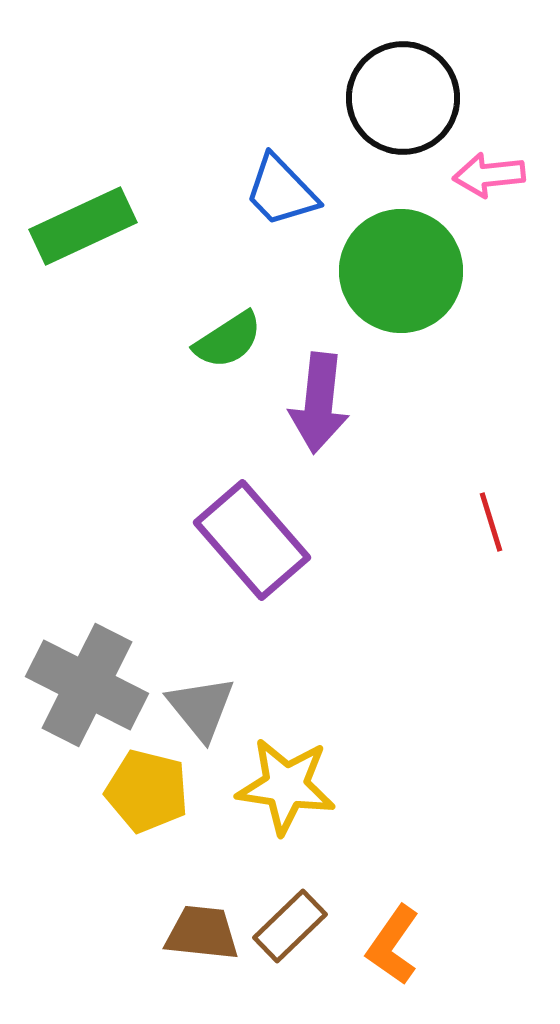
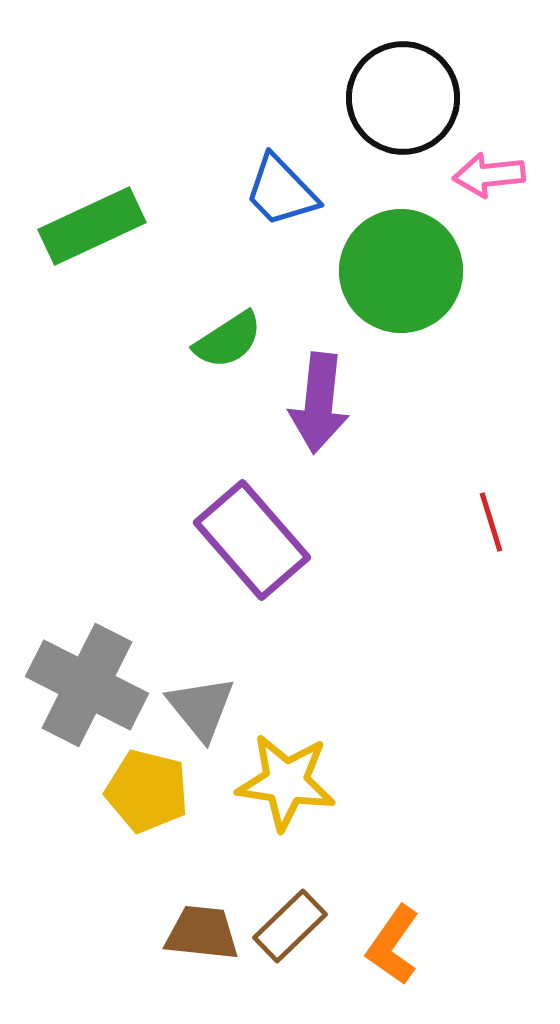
green rectangle: moved 9 px right
yellow star: moved 4 px up
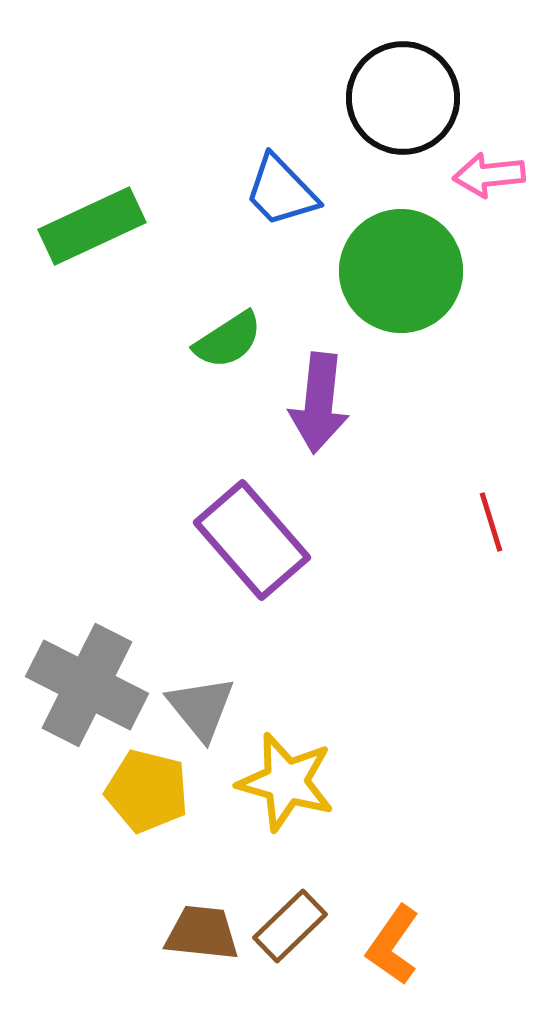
yellow star: rotated 8 degrees clockwise
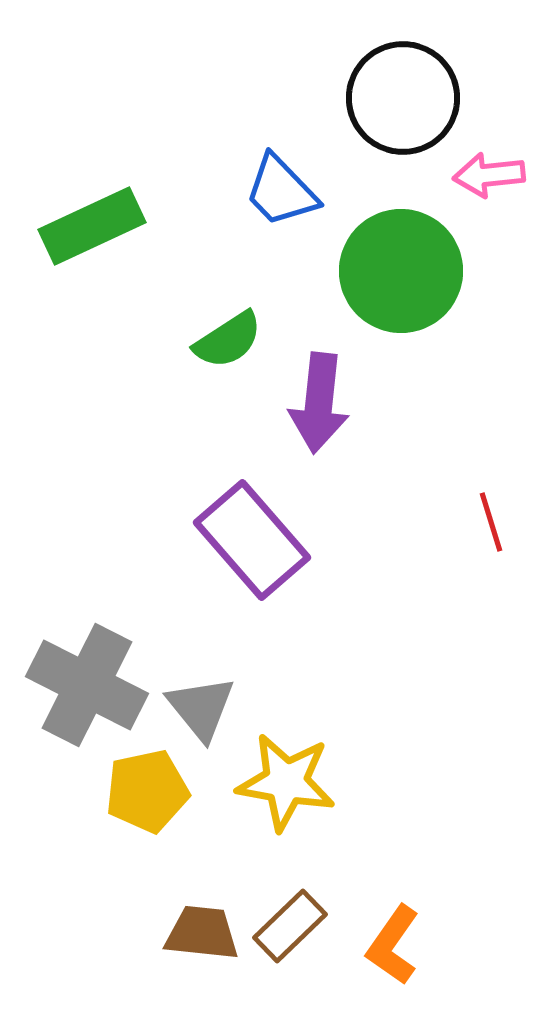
yellow star: rotated 6 degrees counterclockwise
yellow pentagon: rotated 26 degrees counterclockwise
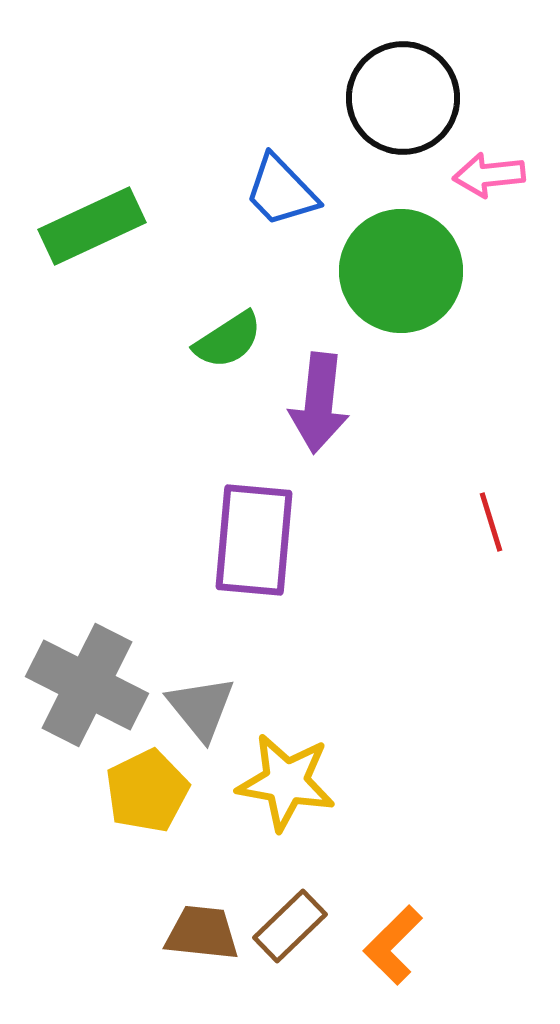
purple rectangle: moved 2 px right; rotated 46 degrees clockwise
yellow pentagon: rotated 14 degrees counterclockwise
orange L-shape: rotated 10 degrees clockwise
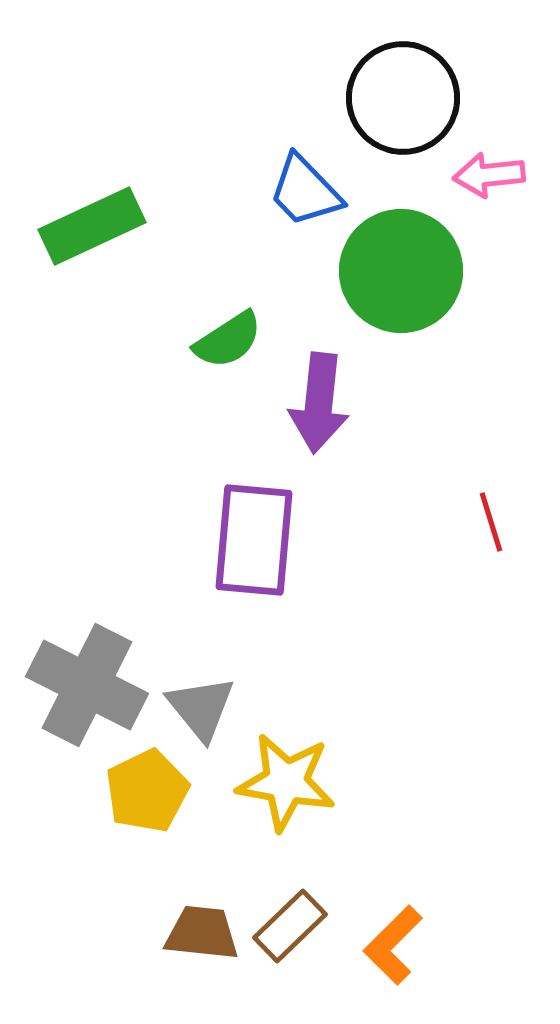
blue trapezoid: moved 24 px right
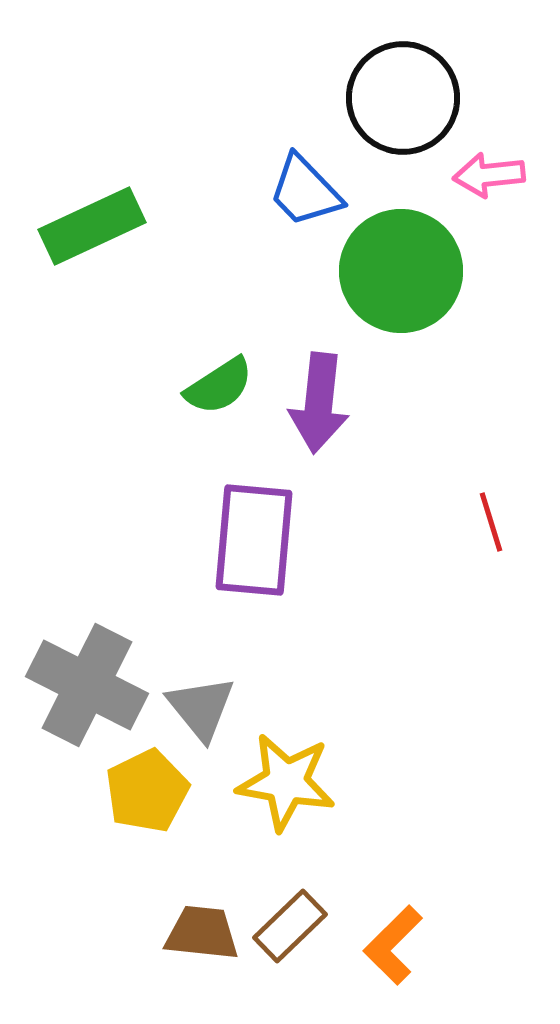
green semicircle: moved 9 px left, 46 px down
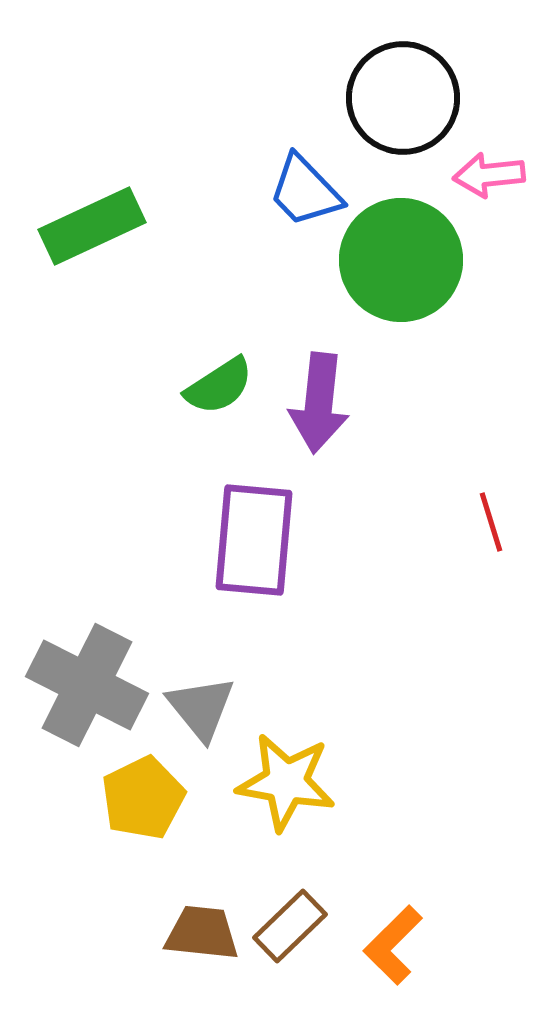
green circle: moved 11 px up
yellow pentagon: moved 4 px left, 7 px down
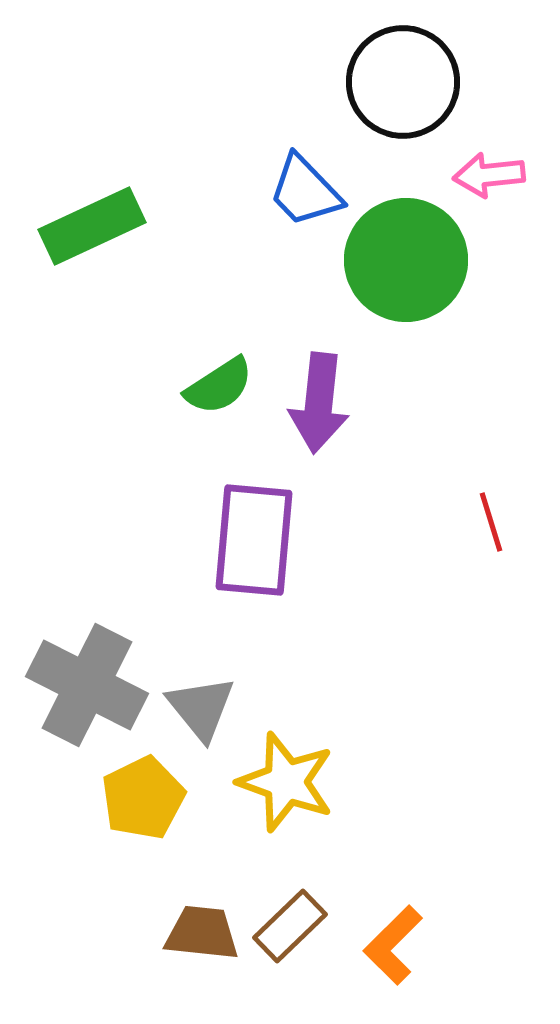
black circle: moved 16 px up
green circle: moved 5 px right
yellow star: rotated 10 degrees clockwise
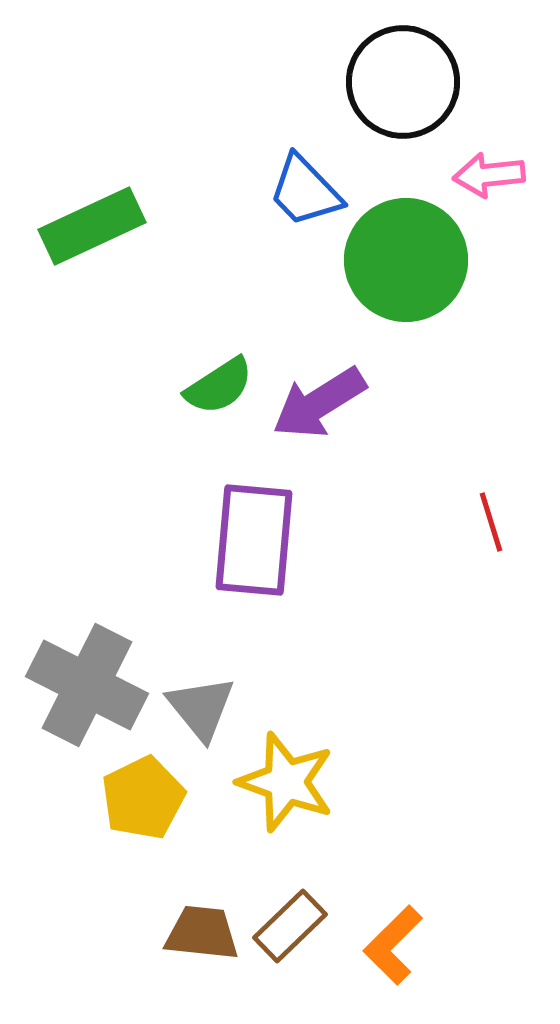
purple arrow: rotated 52 degrees clockwise
